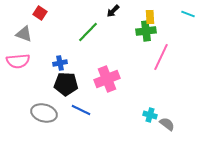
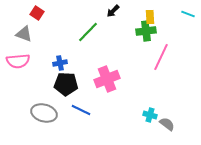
red square: moved 3 px left
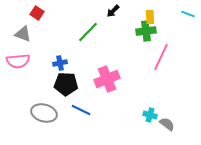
gray triangle: moved 1 px left
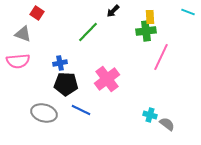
cyan line: moved 2 px up
pink cross: rotated 15 degrees counterclockwise
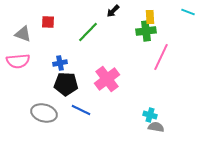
red square: moved 11 px right, 9 px down; rotated 32 degrees counterclockwise
gray semicircle: moved 11 px left, 3 px down; rotated 28 degrees counterclockwise
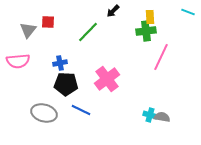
gray triangle: moved 5 px right, 4 px up; rotated 48 degrees clockwise
gray semicircle: moved 6 px right, 10 px up
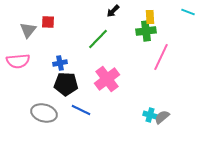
green line: moved 10 px right, 7 px down
gray semicircle: rotated 49 degrees counterclockwise
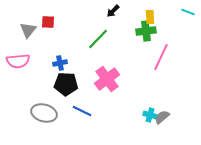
blue line: moved 1 px right, 1 px down
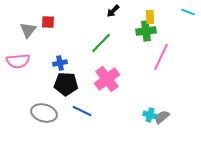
green line: moved 3 px right, 4 px down
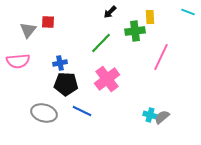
black arrow: moved 3 px left, 1 px down
green cross: moved 11 px left
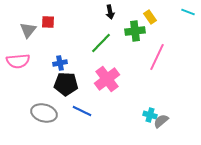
black arrow: rotated 56 degrees counterclockwise
yellow rectangle: rotated 32 degrees counterclockwise
pink line: moved 4 px left
gray semicircle: moved 1 px left, 4 px down
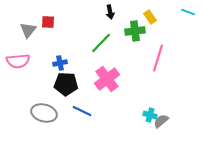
pink line: moved 1 px right, 1 px down; rotated 8 degrees counterclockwise
